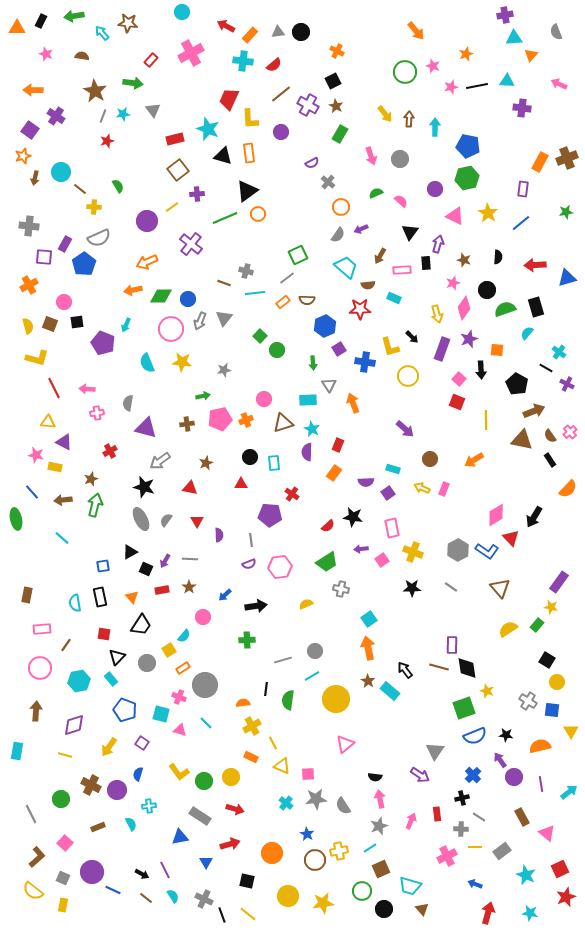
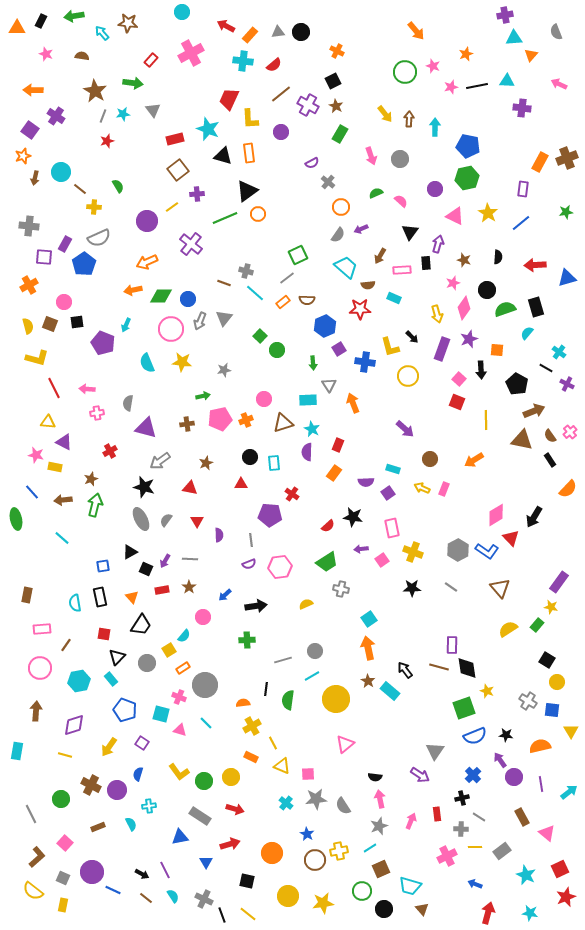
cyan line at (255, 293): rotated 48 degrees clockwise
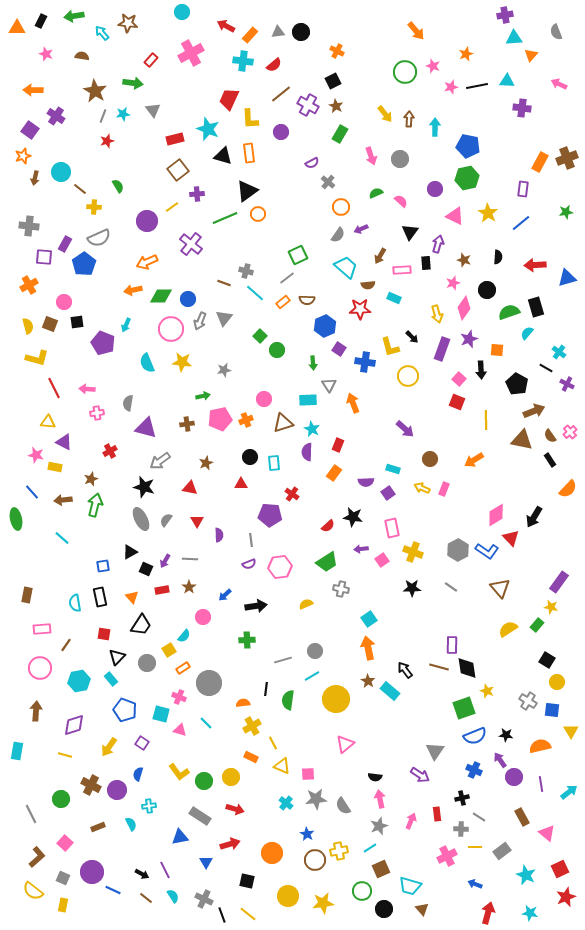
green semicircle at (505, 309): moved 4 px right, 3 px down
purple square at (339, 349): rotated 24 degrees counterclockwise
gray circle at (205, 685): moved 4 px right, 2 px up
blue cross at (473, 775): moved 1 px right, 5 px up; rotated 21 degrees counterclockwise
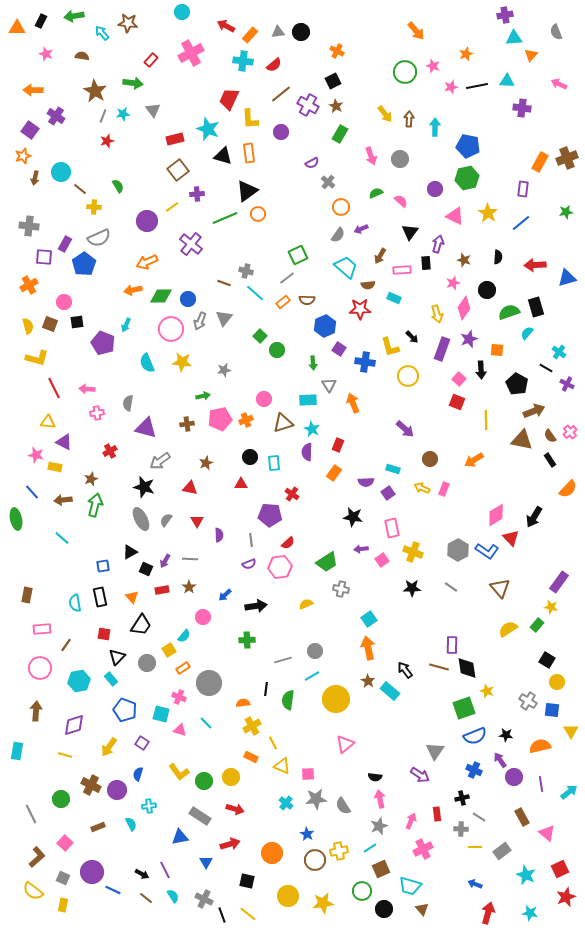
red semicircle at (328, 526): moved 40 px left, 17 px down
pink cross at (447, 856): moved 24 px left, 7 px up
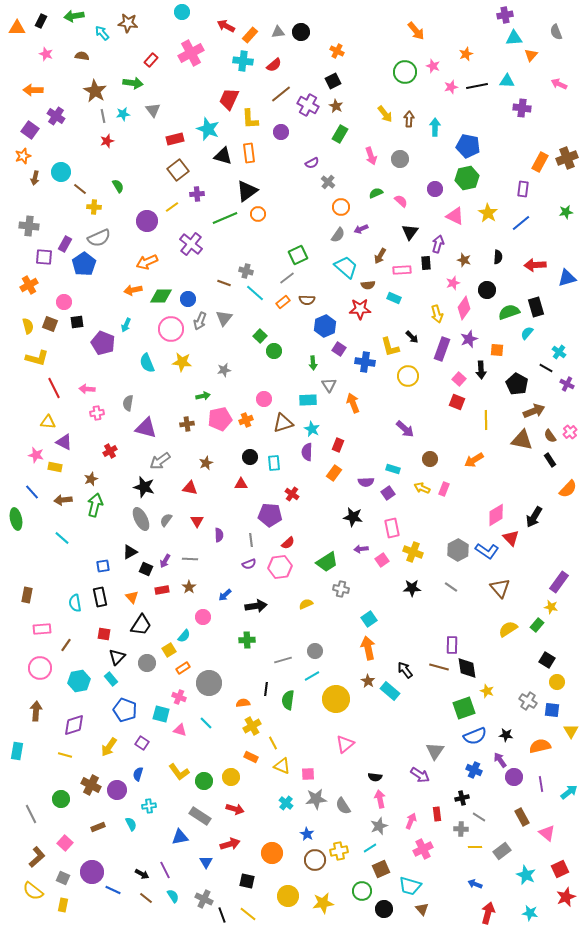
gray line at (103, 116): rotated 32 degrees counterclockwise
green circle at (277, 350): moved 3 px left, 1 px down
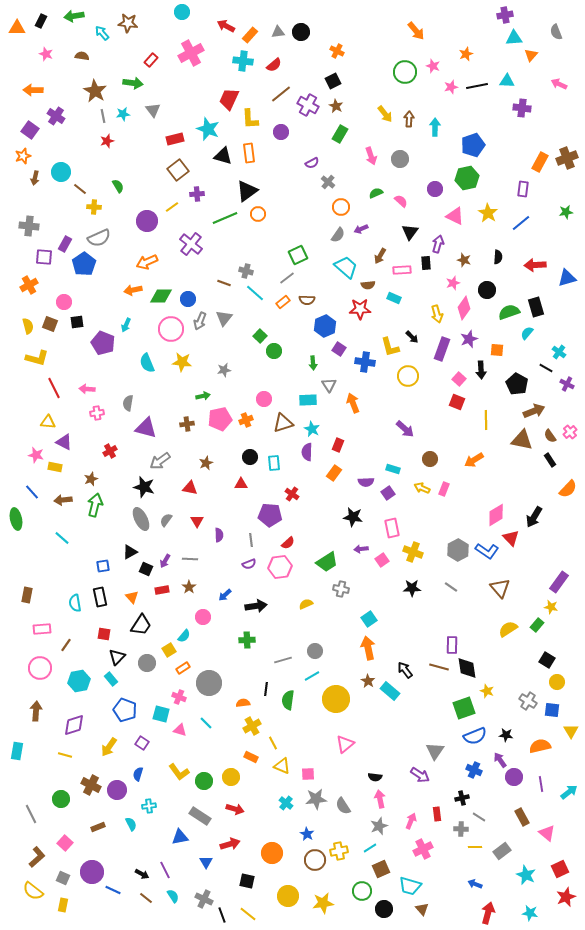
blue pentagon at (468, 146): moved 5 px right, 1 px up; rotated 30 degrees counterclockwise
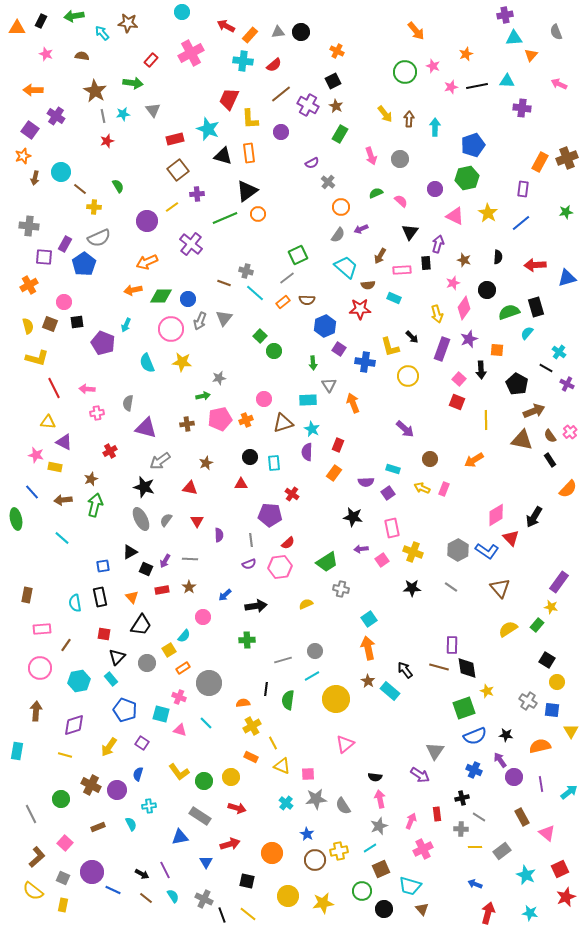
gray star at (224, 370): moved 5 px left, 8 px down
red arrow at (235, 809): moved 2 px right, 1 px up
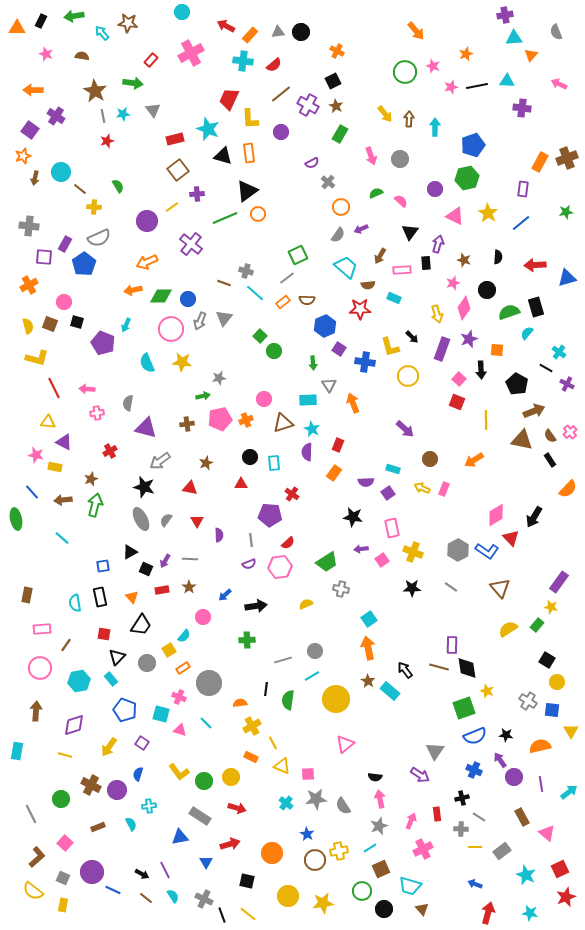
black square at (77, 322): rotated 24 degrees clockwise
orange semicircle at (243, 703): moved 3 px left
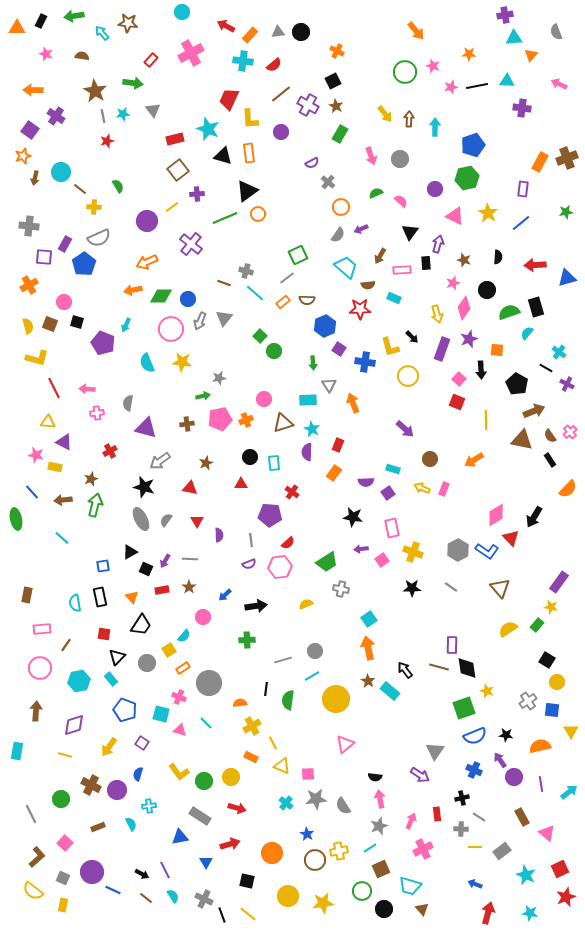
orange star at (466, 54): moved 3 px right; rotated 24 degrees clockwise
red cross at (292, 494): moved 2 px up
gray cross at (528, 701): rotated 24 degrees clockwise
